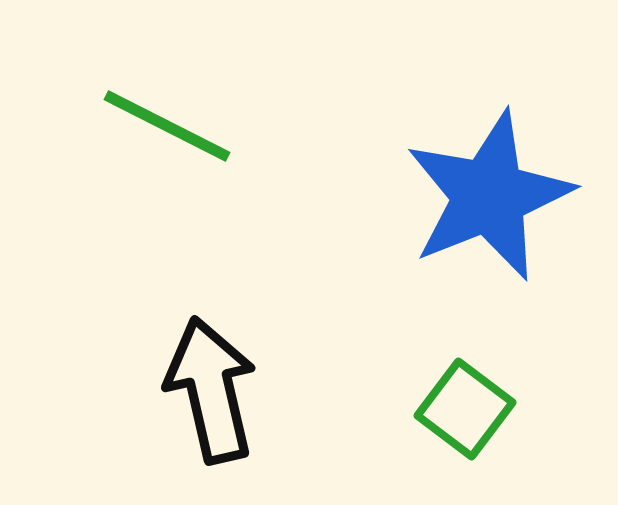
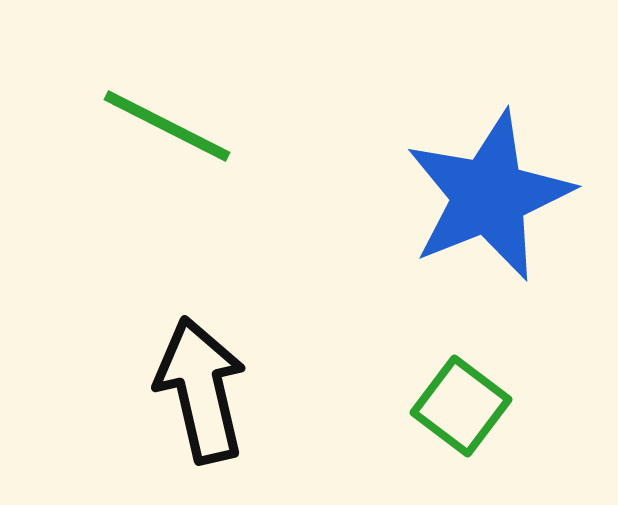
black arrow: moved 10 px left
green square: moved 4 px left, 3 px up
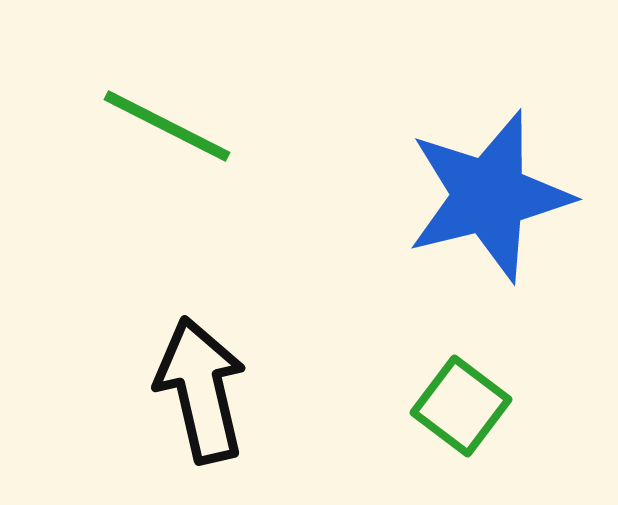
blue star: rotated 8 degrees clockwise
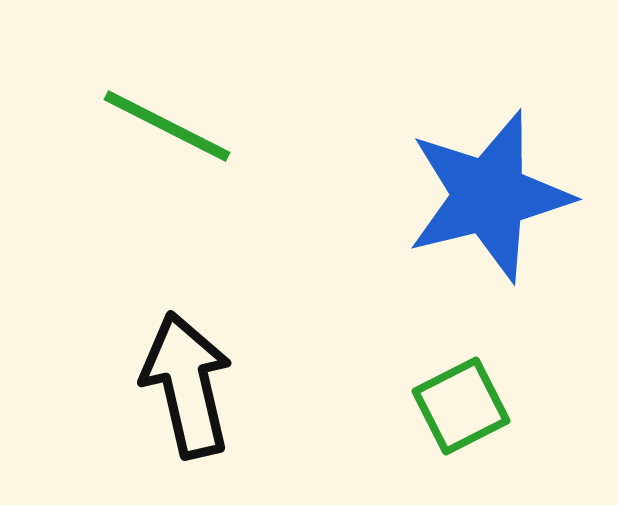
black arrow: moved 14 px left, 5 px up
green square: rotated 26 degrees clockwise
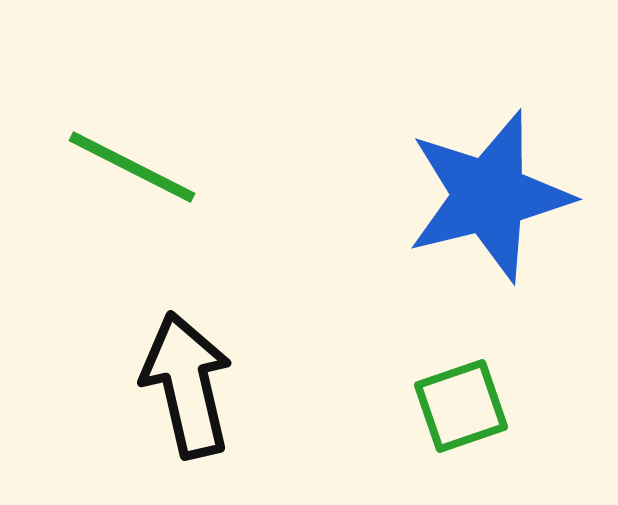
green line: moved 35 px left, 41 px down
green square: rotated 8 degrees clockwise
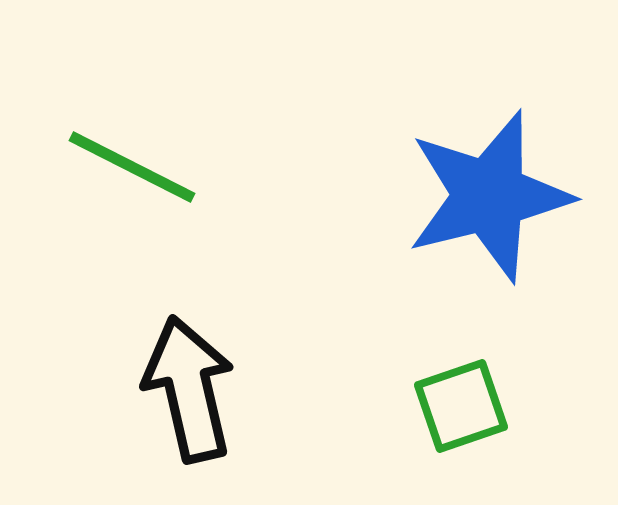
black arrow: moved 2 px right, 4 px down
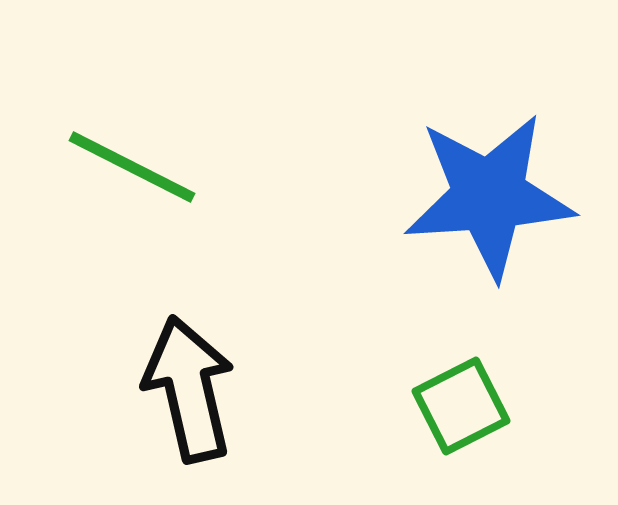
blue star: rotated 10 degrees clockwise
green square: rotated 8 degrees counterclockwise
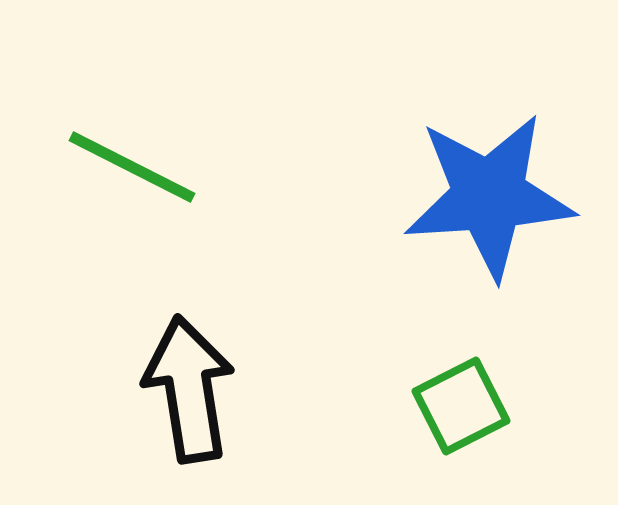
black arrow: rotated 4 degrees clockwise
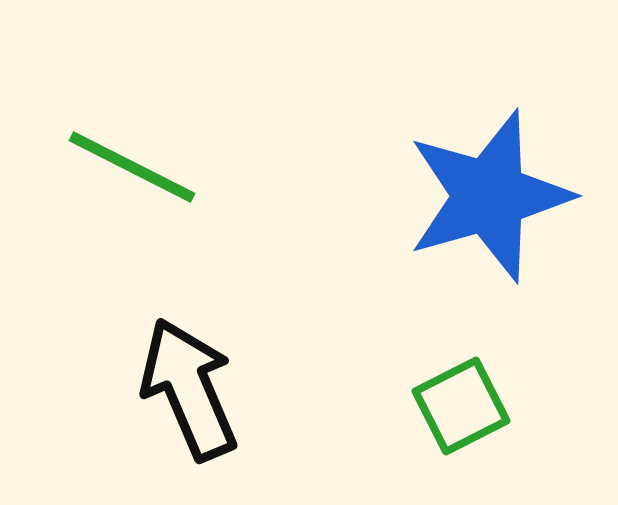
blue star: rotated 12 degrees counterclockwise
black arrow: rotated 14 degrees counterclockwise
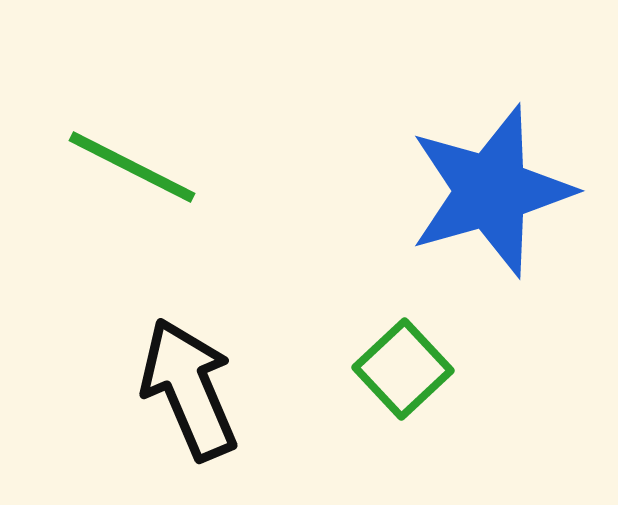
blue star: moved 2 px right, 5 px up
green square: moved 58 px left, 37 px up; rotated 16 degrees counterclockwise
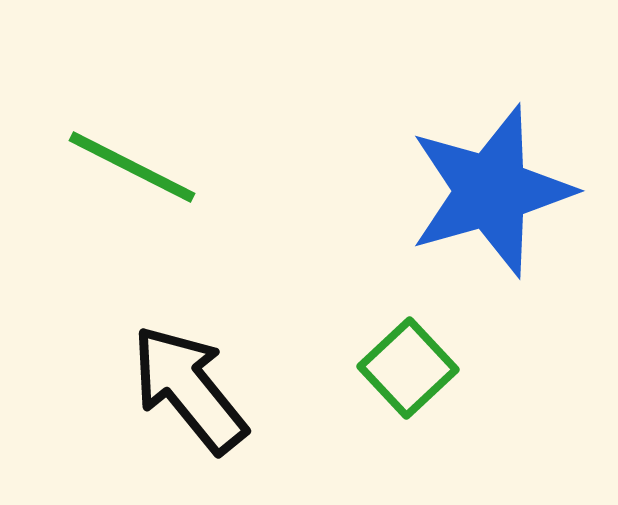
green square: moved 5 px right, 1 px up
black arrow: rotated 16 degrees counterclockwise
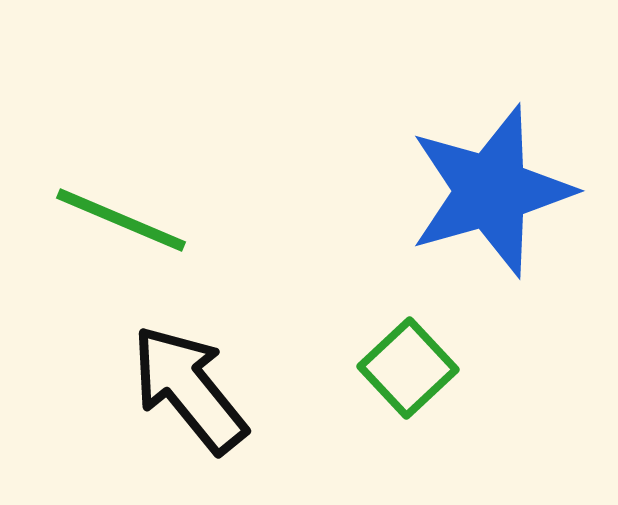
green line: moved 11 px left, 53 px down; rotated 4 degrees counterclockwise
